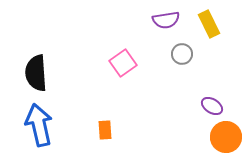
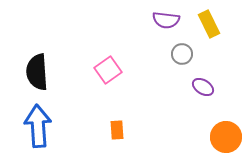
purple semicircle: rotated 16 degrees clockwise
pink square: moved 15 px left, 7 px down
black semicircle: moved 1 px right, 1 px up
purple ellipse: moved 9 px left, 19 px up
blue arrow: moved 1 px left, 1 px down; rotated 9 degrees clockwise
orange rectangle: moved 12 px right
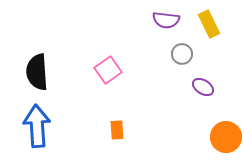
blue arrow: moved 1 px left
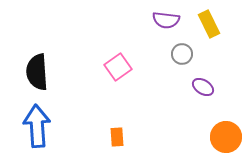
pink square: moved 10 px right, 3 px up
orange rectangle: moved 7 px down
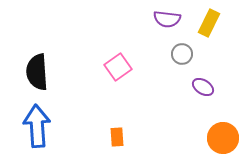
purple semicircle: moved 1 px right, 1 px up
yellow rectangle: moved 1 px up; rotated 52 degrees clockwise
orange circle: moved 3 px left, 1 px down
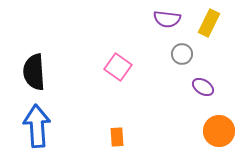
pink square: rotated 20 degrees counterclockwise
black semicircle: moved 3 px left
orange circle: moved 4 px left, 7 px up
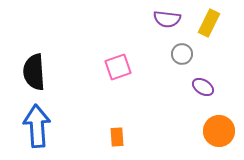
pink square: rotated 36 degrees clockwise
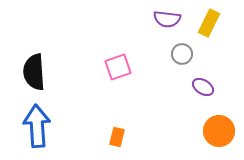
orange rectangle: rotated 18 degrees clockwise
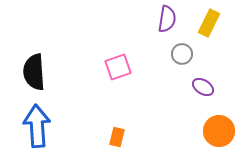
purple semicircle: rotated 88 degrees counterclockwise
